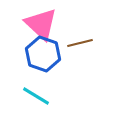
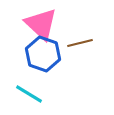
cyan line: moved 7 px left, 2 px up
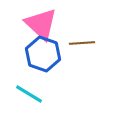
brown line: moved 2 px right; rotated 10 degrees clockwise
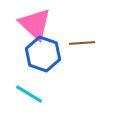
pink triangle: moved 6 px left
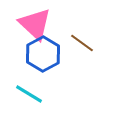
brown line: rotated 40 degrees clockwise
blue hexagon: rotated 12 degrees clockwise
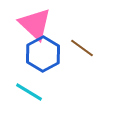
brown line: moved 5 px down
cyan line: moved 2 px up
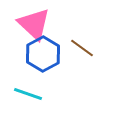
pink triangle: moved 1 px left
cyan line: moved 1 px left, 2 px down; rotated 12 degrees counterclockwise
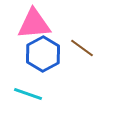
pink triangle: rotated 48 degrees counterclockwise
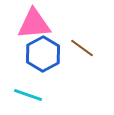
cyan line: moved 1 px down
